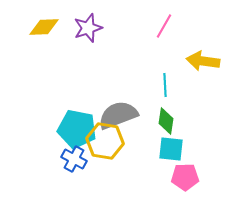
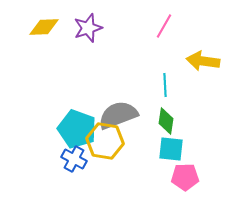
cyan pentagon: rotated 9 degrees clockwise
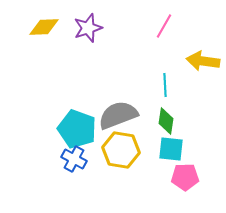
yellow hexagon: moved 16 px right, 9 px down
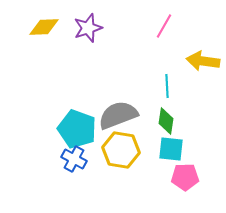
cyan line: moved 2 px right, 1 px down
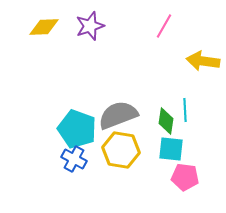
purple star: moved 2 px right, 2 px up
cyan line: moved 18 px right, 24 px down
pink pentagon: rotated 8 degrees clockwise
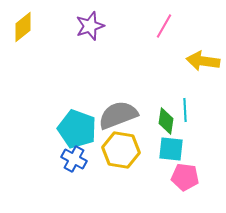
yellow diamond: moved 21 px left; rotated 36 degrees counterclockwise
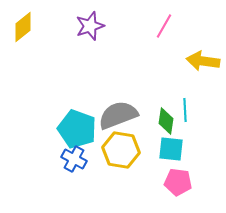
pink pentagon: moved 7 px left, 5 px down
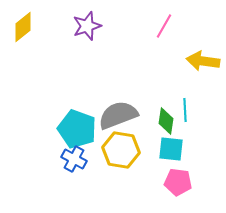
purple star: moved 3 px left
